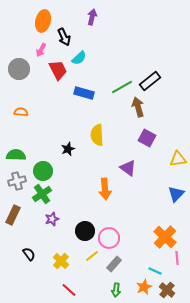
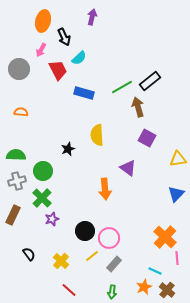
green cross: moved 4 px down; rotated 12 degrees counterclockwise
green arrow: moved 4 px left, 2 px down
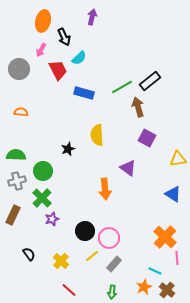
blue triangle: moved 3 px left; rotated 42 degrees counterclockwise
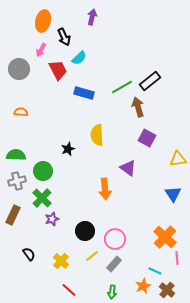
blue triangle: rotated 24 degrees clockwise
pink circle: moved 6 px right, 1 px down
orange star: moved 1 px left, 1 px up
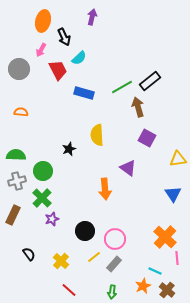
black star: moved 1 px right
yellow line: moved 2 px right, 1 px down
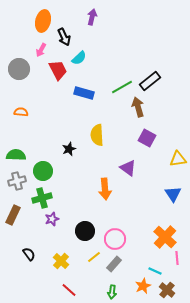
green cross: rotated 30 degrees clockwise
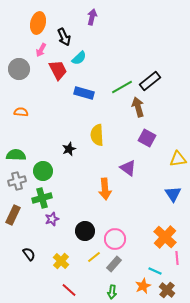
orange ellipse: moved 5 px left, 2 px down
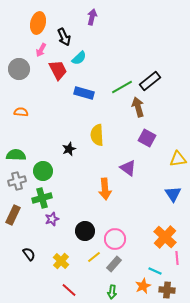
brown cross: rotated 35 degrees counterclockwise
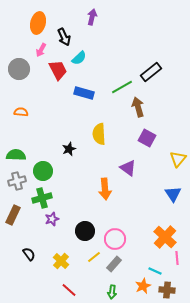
black rectangle: moved 1 px right, 9 px up
yellow semicircle: moved 2 px right, 1 px up
yellow triangle: rotated 42 degrees counterclockwise
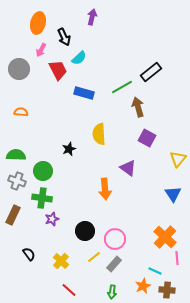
gray cross: rotated 36 degrees clockwise
green cross: rotated 24 degrees clockwise
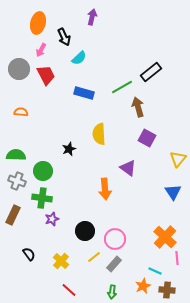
red trapezoid: moved 12 px left, 5 px down
blue triangle: moved 2 px up
